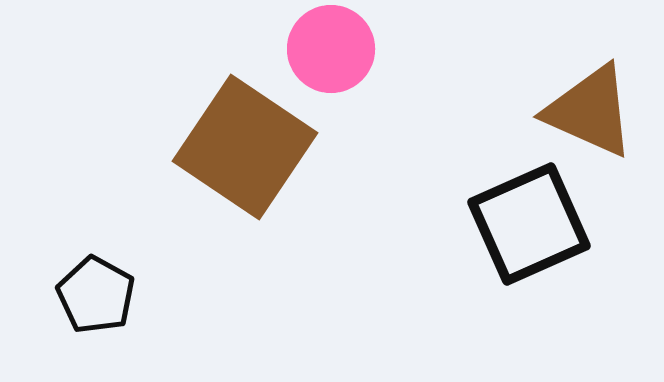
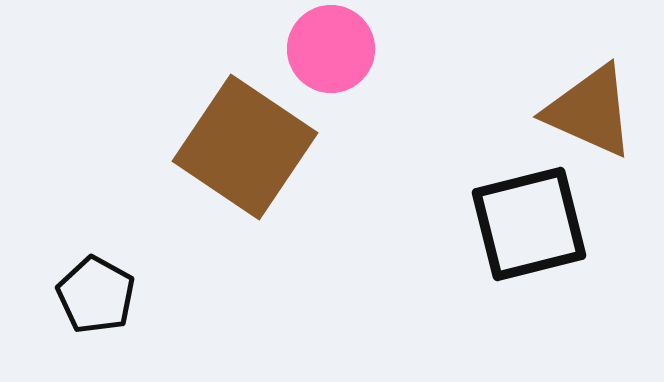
black square: rotated 10 degrees clockwise
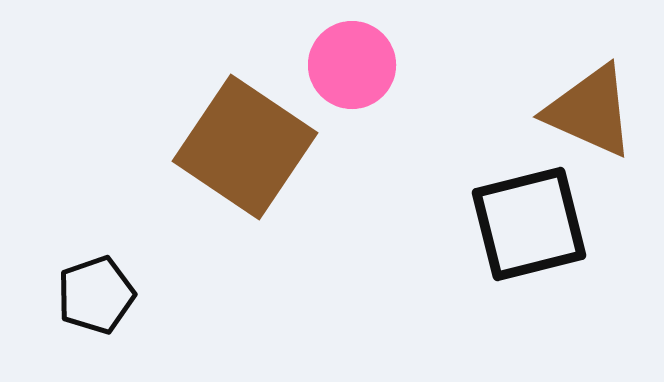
pink circle: moved 21 px right, 16 px down
black pentagon: rotated 24 degrees clockwise
